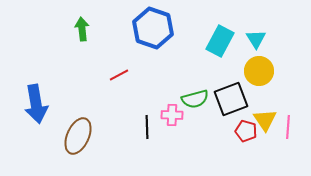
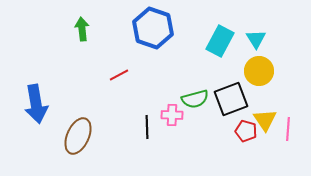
pink line: moved 2 px down
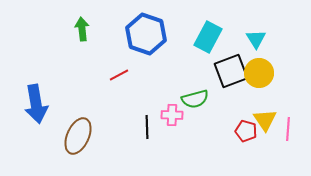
blue hexagon: moved 7 px left, 6 px down
cyan rectangle: moved 12 px left, 4 px up
yellow circle: moved 2 px down
black square: moved 28 px up
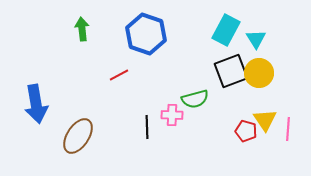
cyan rectangle: moved 18 px right, 7 px up
brown ellipse: rotated 9 degrees clockwise
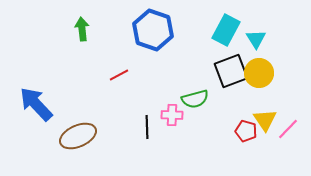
blue hexagon: moved 7 px right, 4 px up
blue arrow: rotated 147 degrees clockwise
pink line: rotated 40 degrees clockwise
brown ellipse: rotated 33 degrees clockwise
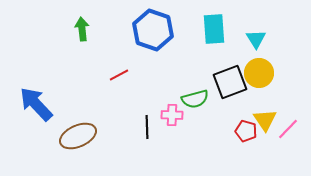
cyan rectangle: moved 12 px left, 1 px up; rotated 32 degrees counterclockwise
black square: moved 1 px left, 11 px down
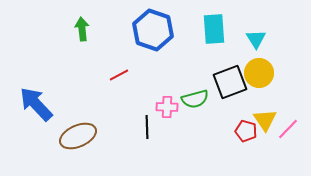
pink cross: moved 5 px left, 8 px up
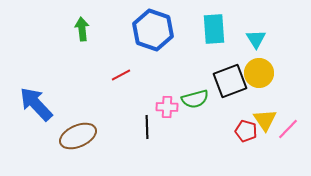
red line: moved 2 px right
black square: moved 1 px up
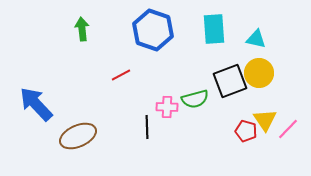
cyan triangle: rotated 45 degrees counterclockwise
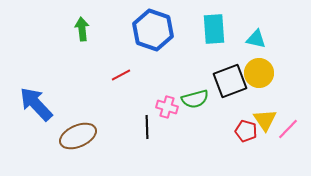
pink cross: rotated 15 degrees clockwise
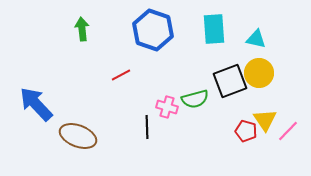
pink line: moved 2 px down
brown ellipse: rotated 45 degrees clockwise
